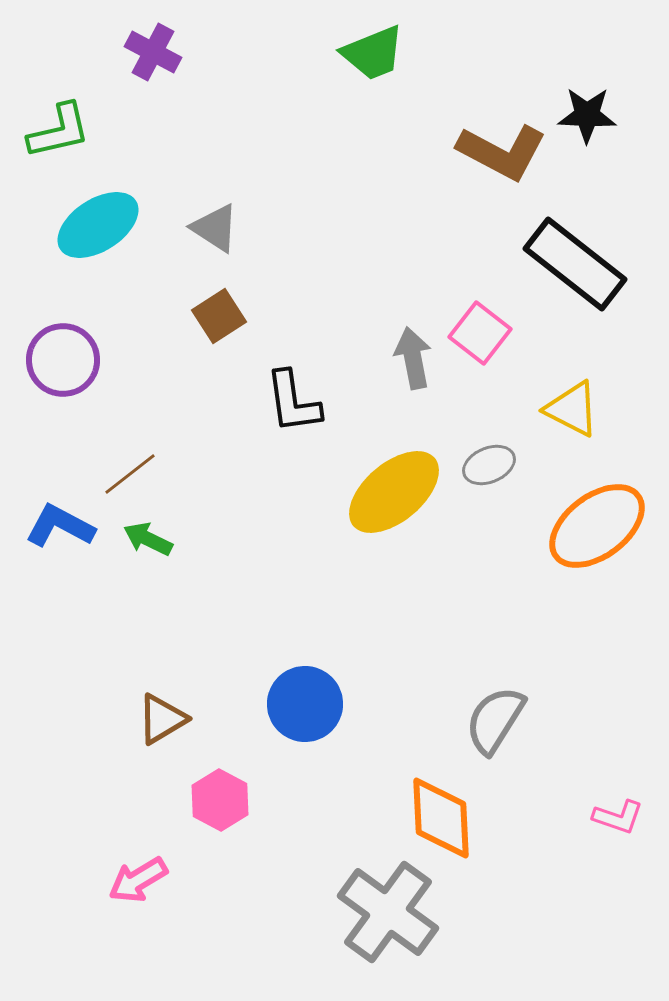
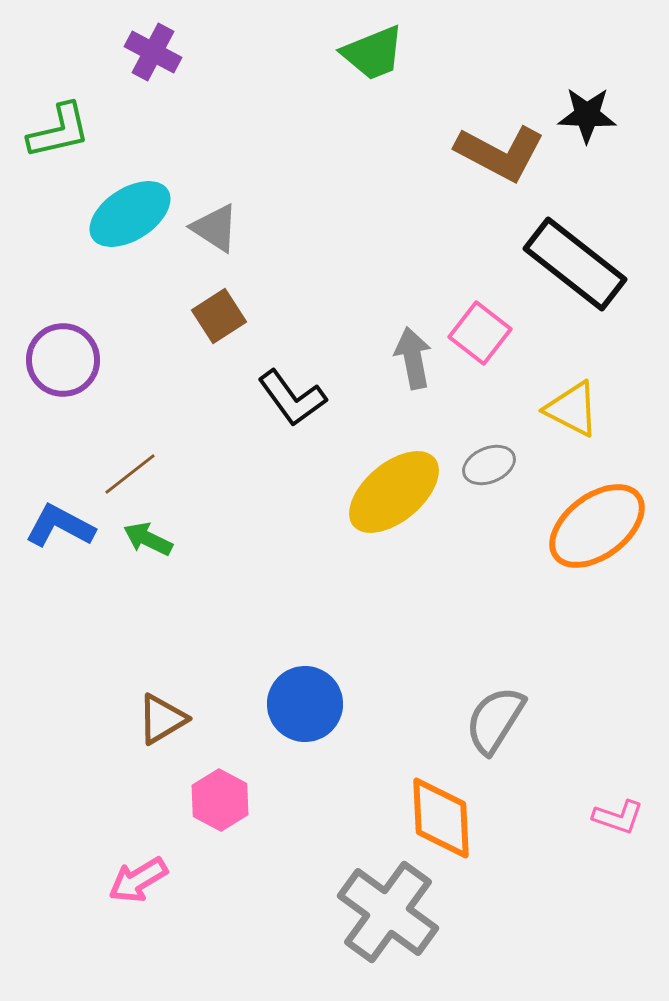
brown L-shape: moved 2 px left, 1 px down
cyan ellipse: moved 32 px right, 11 px up
black L-shape: moved 1 px left, 4 px up; rotated 28 degrees counterclockwise
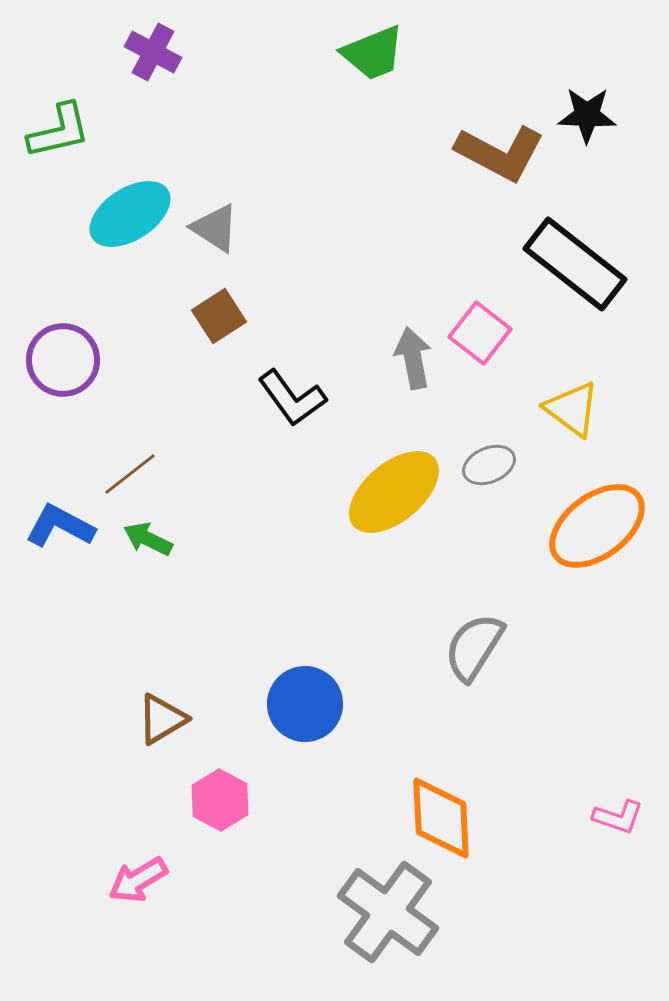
yellow triangle: rotated 10 degrees clockwise
gray semicircle: moved 21 px left, 73 px up
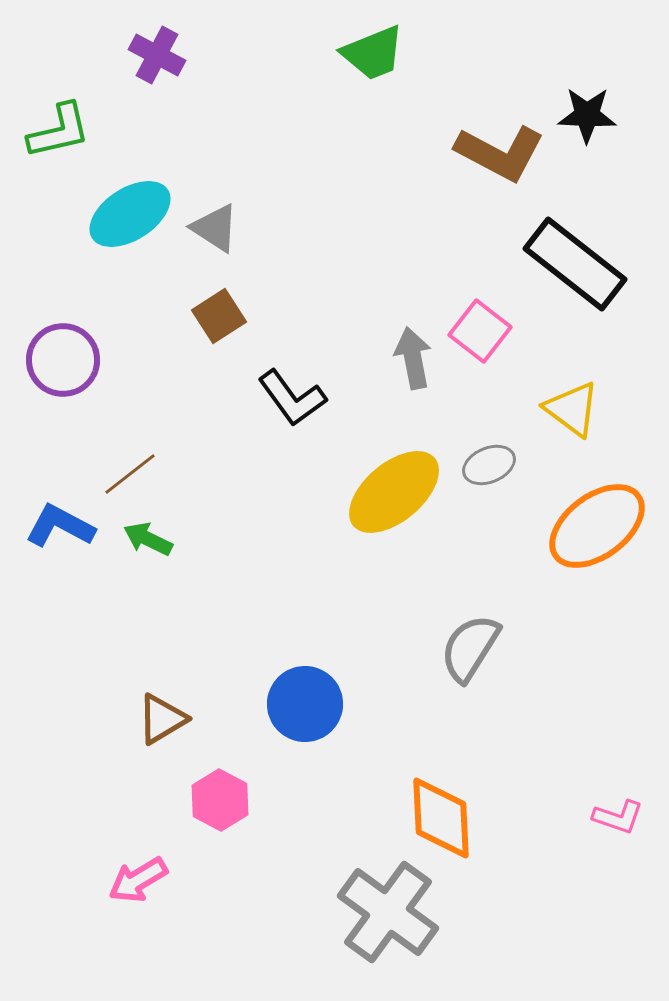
purple cross: moved 4 px right, 3 px down
pink square: moved 2 px up
gray semicircle: moved 4 px left, 1 px down
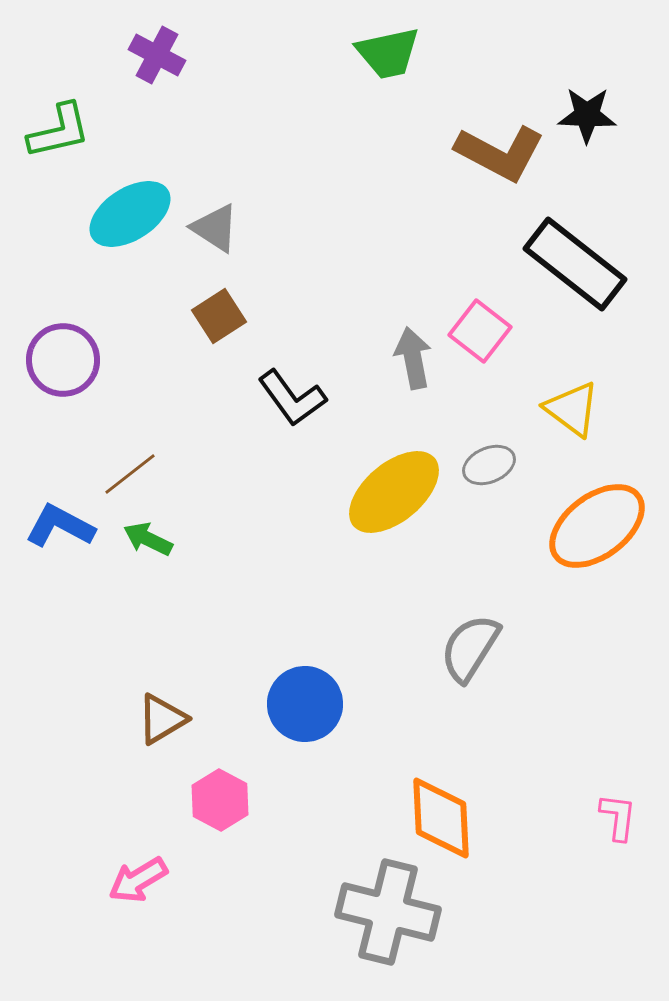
green trapezoid: moved 15 px right; rotated 10 degrees clockwise
pink L-shape: rotated 102 degrees counterclockwise
gray cross: rotated 22 degrees counterclockwise
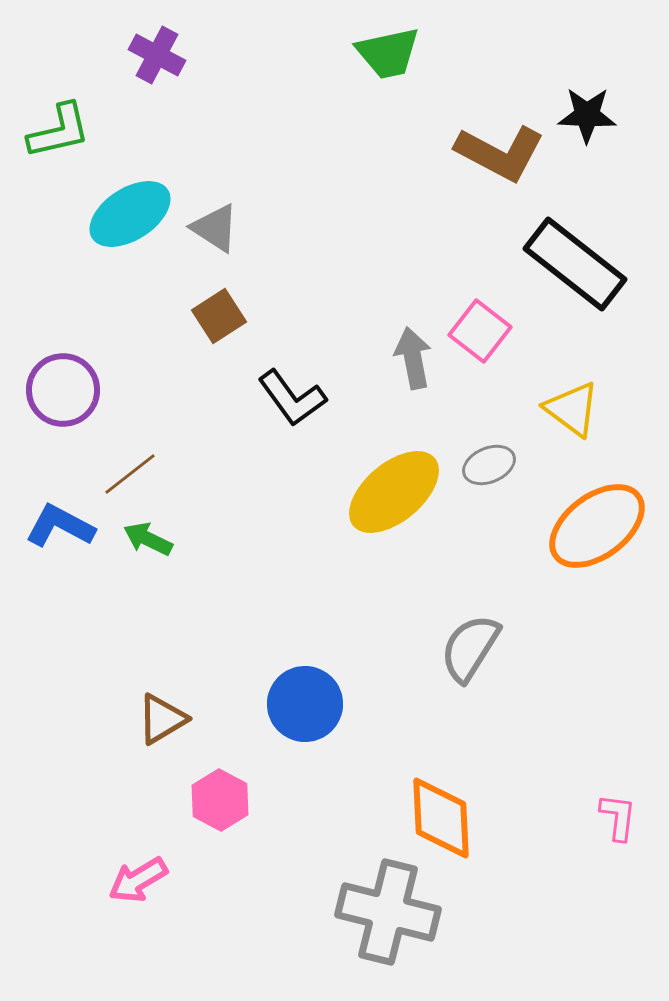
purple circle: moved 30 px down
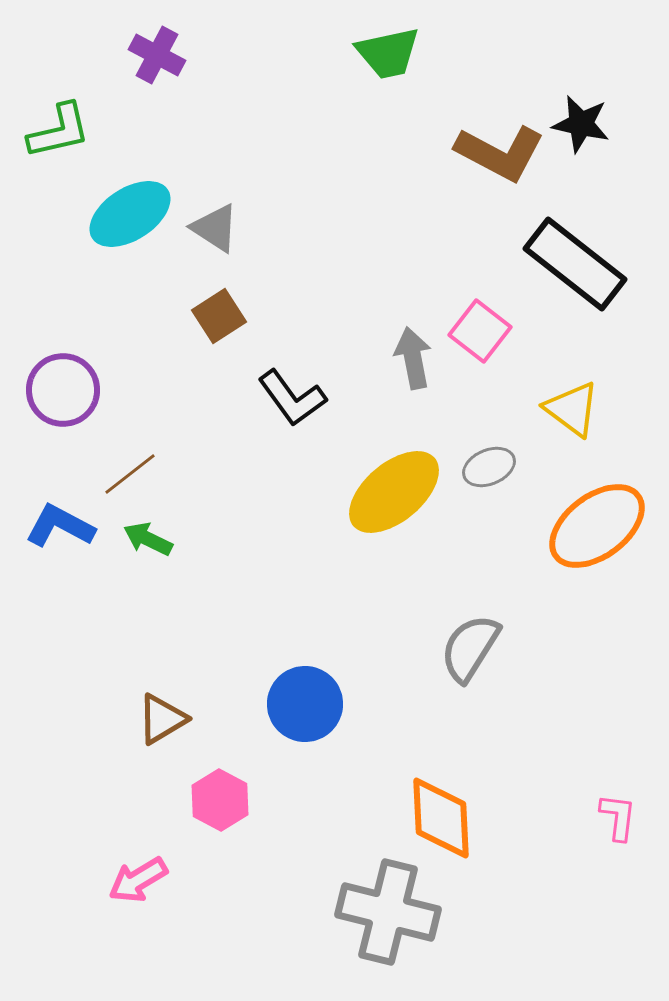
black star: moved 6 px left, 9 px down; rotated 10 degrees clockwise
gray ellipse: moved 2 px down
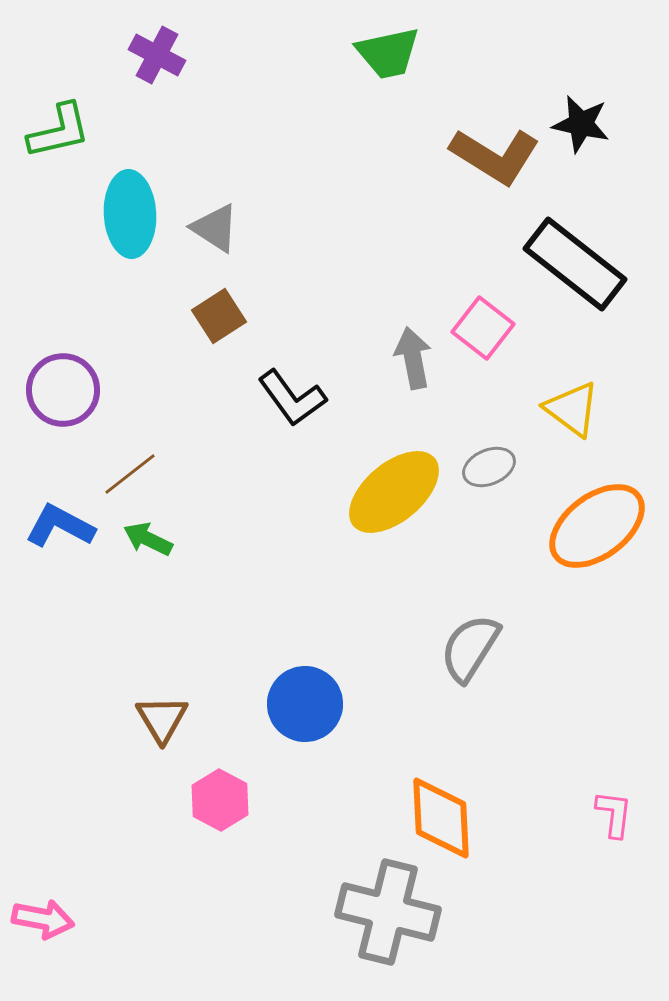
brown L-shape: moved 5 px left, 3 px down; rotated 4 degrees clockwise
cyan ellipse: rotated 60 degrees counterclockwise
pink square: moved 3 px right, 3 px up
brown triangle: rotated 30 degrees counterclockwise
pink L-shape: moved 4 px left, 3 px up
pink arrow: moved 95 px left, 39 px down; rotated 138 degrees counterclockwise
